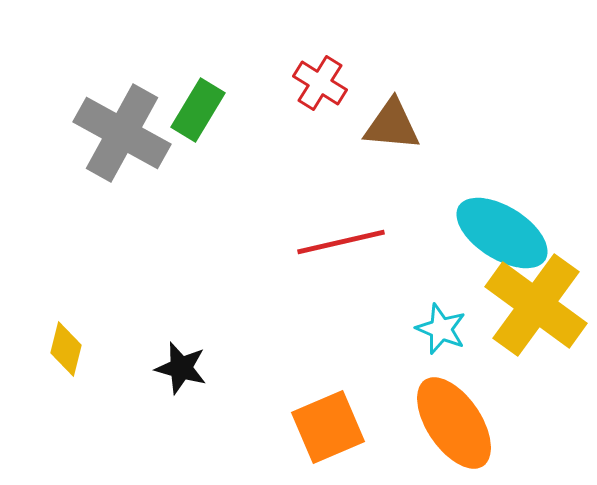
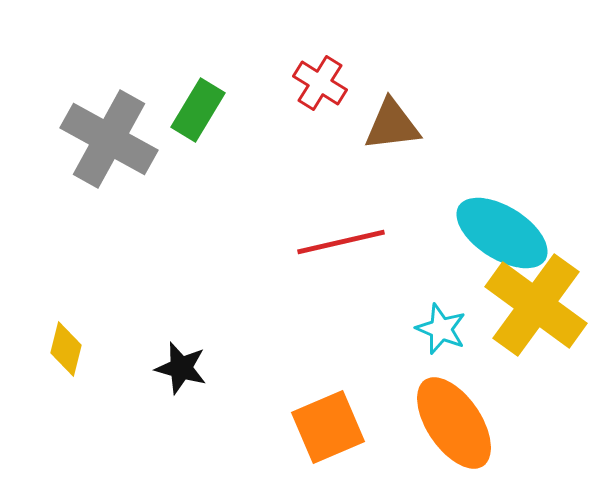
brown triangle: rotated 12 degrees counterclockwise
gray cross: moved 13 px left, 6 px down
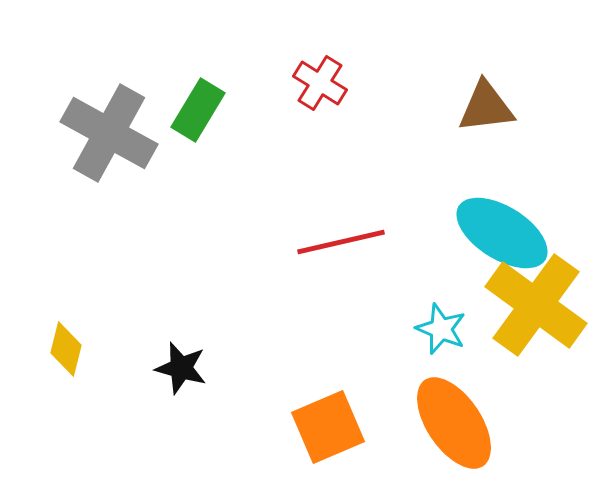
brown triangle: moved 94 px right, 18 px up
gray cross: moved 6 px up
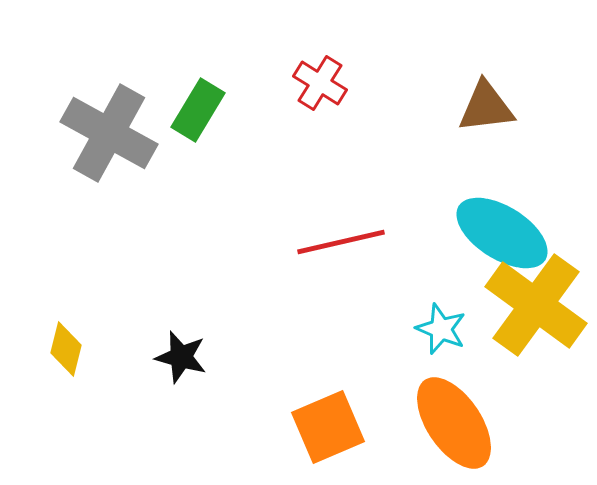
black star: moved 11 px up
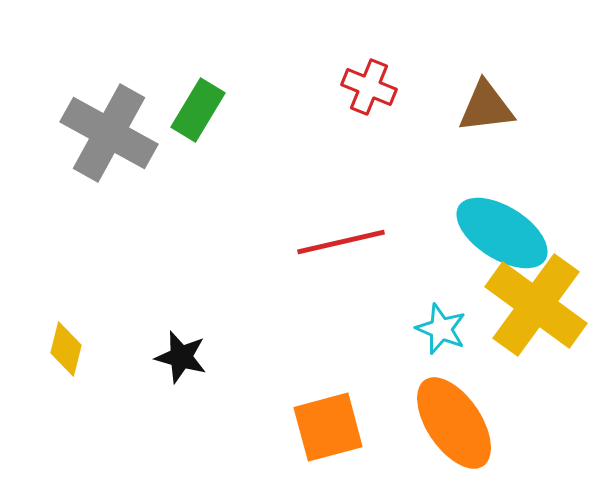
red cross: moved 49 px right, 4 px down; rotated 10 degrees counterclockwise
orange square: rotated 8 degrees clockwise
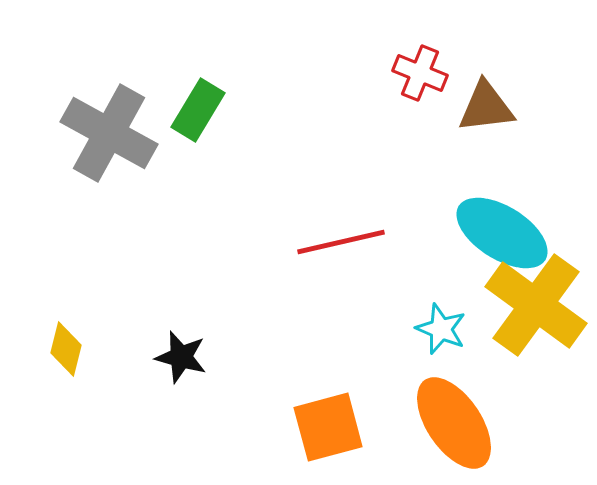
red cross: moved 51 px right, 14 px up
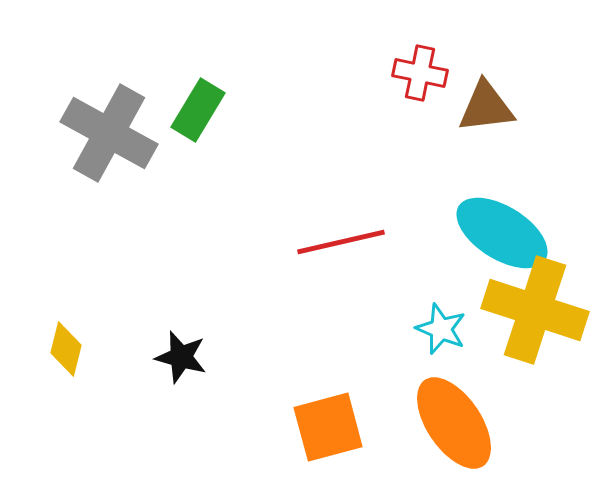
red cross: rotated 10 degrees counterclockwise
yellow cross: moved 1 px left, 5 px down; rotated 18 degrees counterclockwise
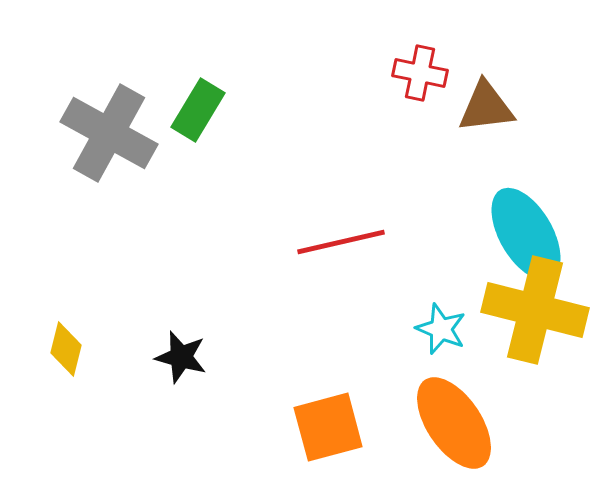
cyan ellipse: moved 24 px right, 1 px down; rotated 28 degrees clockwise
yellow cross: rotated 4 degrees counterclockwise
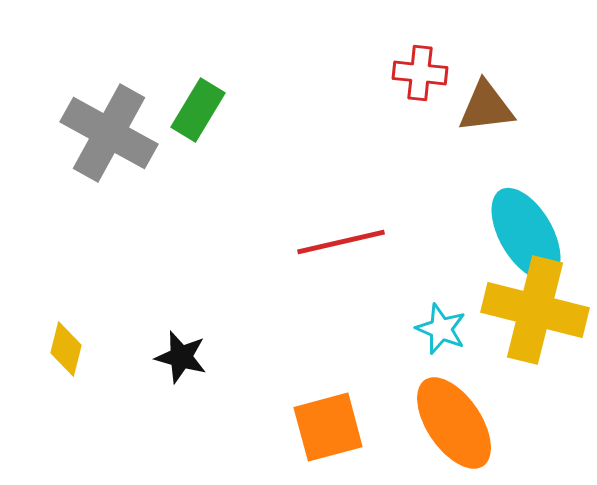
red cross: rotated 6 degrees counterclockwise
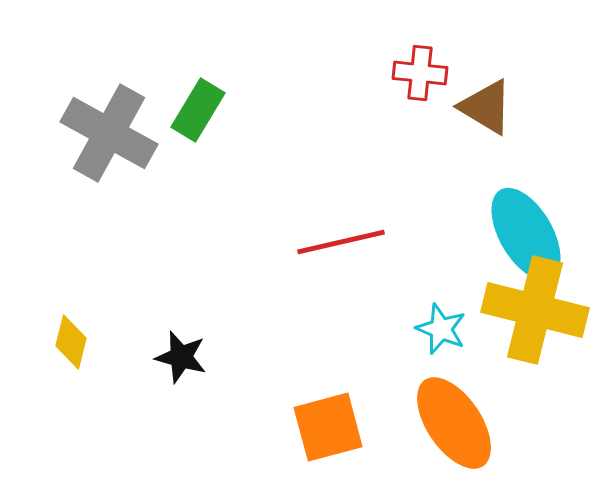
brown triangle: rotated 38 degrees clockwise
yellow diamond: moved 5 px right, 7 px up
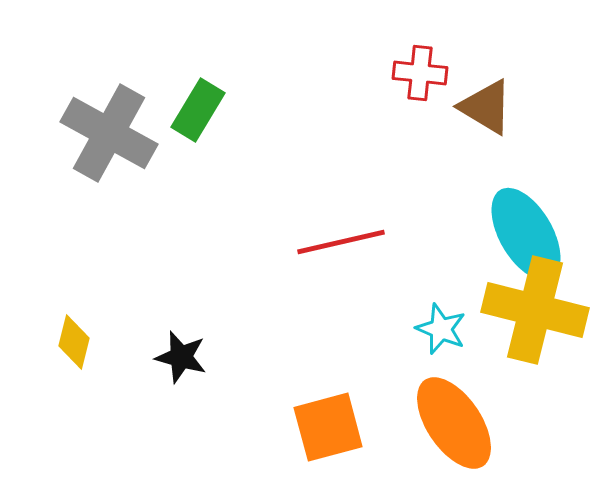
yellow diamond: moved 3 px right
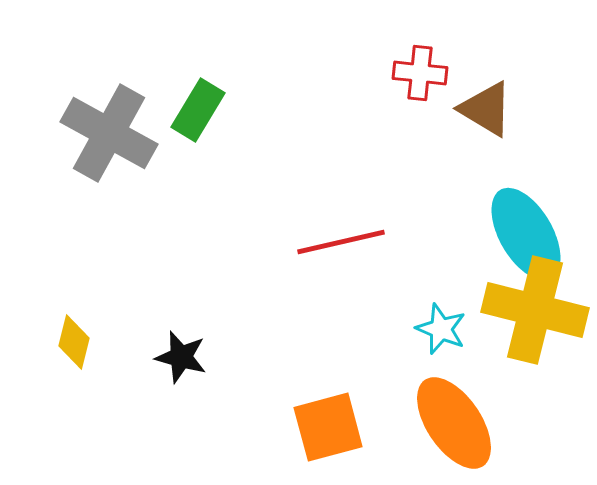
brown triangle: moved 2 px down
